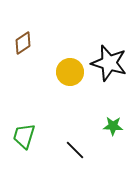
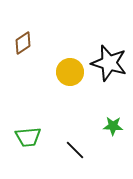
green trapezoid: moved 4 px right, 1 px down; rotated 112 degrees counterclockwise
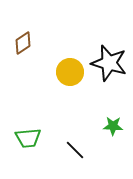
green trapezoid: moved 1 px down
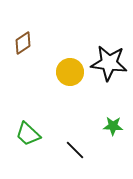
black star: rotated 9 degrees counterclockwise
green trapezoid: moved 4 px up; rotated 48 degrees clockwise
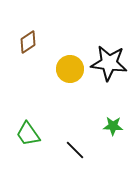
brown diamond: moved 5 px right, 1 px up
yellow circle: moved 3 px up
green trapezoid: rotated 12 degrees clockwise
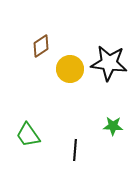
brown diamond: moved 13 px right, 4 px down
green trapezoid: moved 1 px down
black line: rotated 50 degrees clockwise
